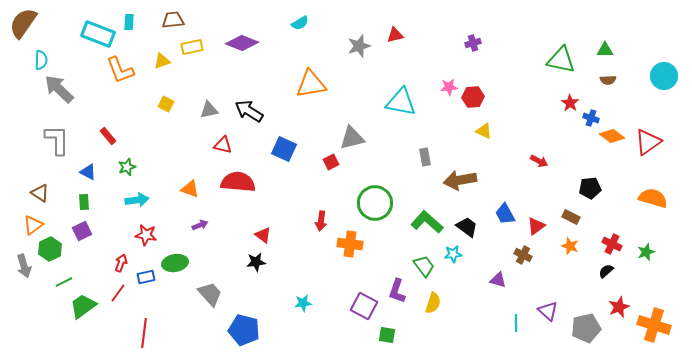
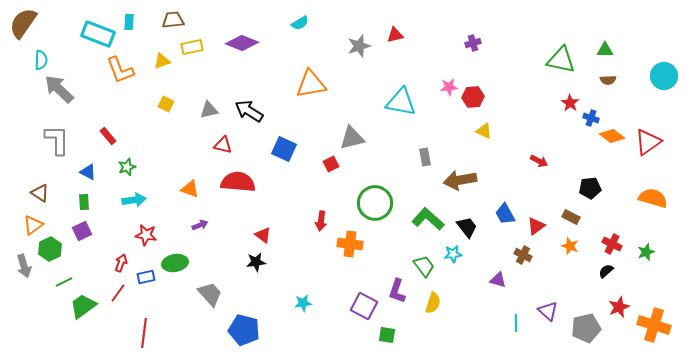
red square at (331, 162): moved 2 px down
cyan arrow at (137, 200): moved 3 px left
green L-shape at (427, 222): moved 1 px right, 3 px up
black trapezoid at (467, 227): rotated 15 degrees clockwise
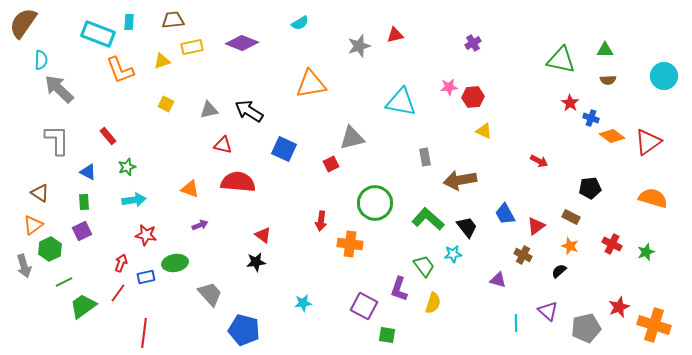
purple cross at (473, 43): rotated 14 degrees counterclockwise
black semicircle at (606, 271): moved 47 px left
purple L-shape at (397, 291): moved 2 px right, 2 px up
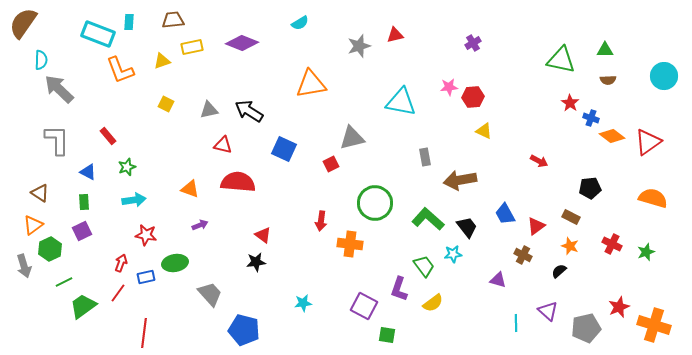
yellow semicircle at (433, 303): rotated 35 degrees clockwise
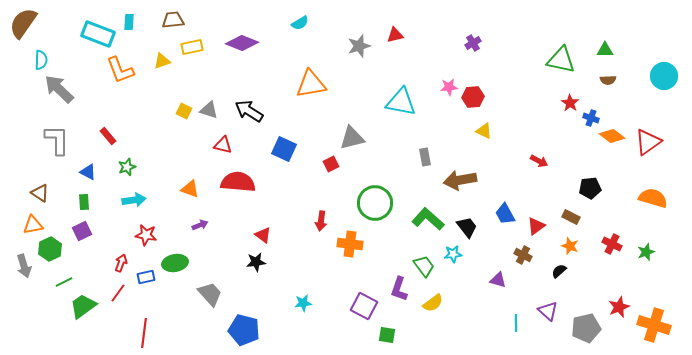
yellow square at (166, 104): moved 18 px right, 7 px down
gray triangle at (209, 110): rotated 30 degrees clockwise
orange triangle at (33, 225): rotated 25 degrees clockwise
